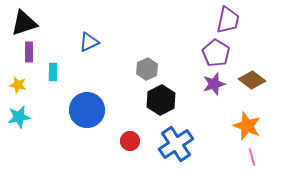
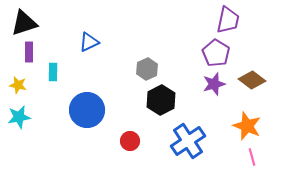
blue cross: moved 12 px right, 3 px up
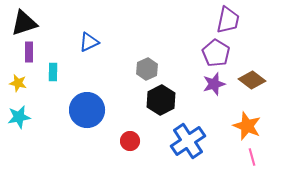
yellow star: moved 2 px up
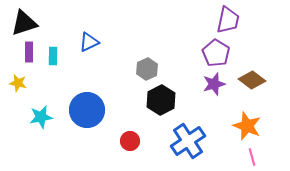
cyan rectangle: moved 16 px up
cyan star: moved 22 px right
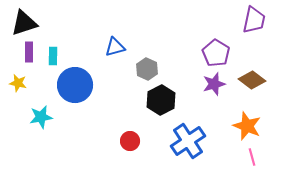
purple trapezoid: moved 26 px right
blue triangle: moved 26 px right, 5 px down; rotated 10 degrees clockwise
gray hexagon: rotated 10 degrees counterclockwise
blue circle: moved 12 px left, 25 px up
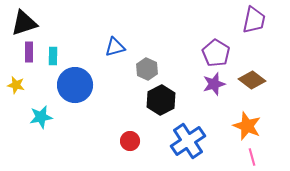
yellow star: moved 2 px left, 2 px down
